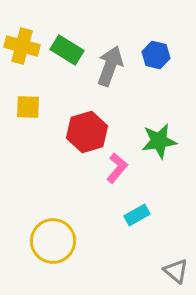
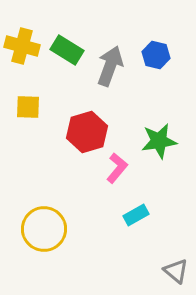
cyan rectangle: moved 1 px left
yellow circle: moved 9 px left, 12 px up
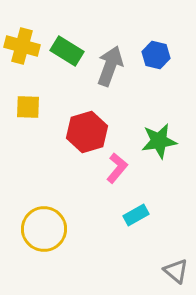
green rectangle: moved 1 px down
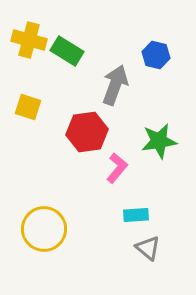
yellow cross: moved 7 px right, 6 px up
gray arrow: moved 5 px right, 19 px down
yellow square: rotated 16 degrees clockwise
red hexagon: rotated 9 degrees clockwise
cyan rectangle: rotated 25 degrees clockwise
gray triangle: moved 28 px left, 23 px up
